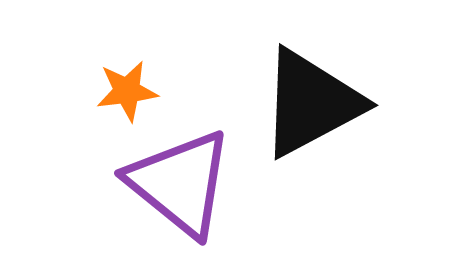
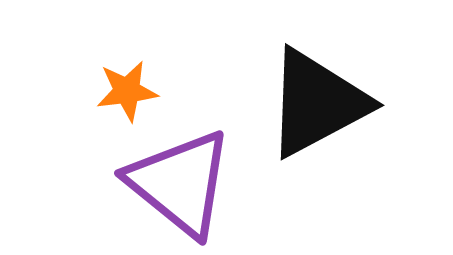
black triangle: moved 6 px right
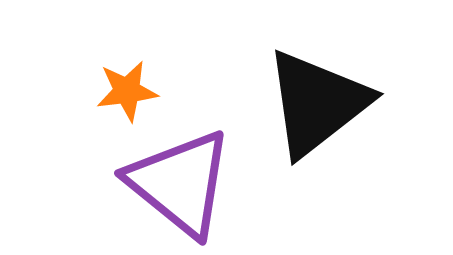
black triangle: rotated 10 degrees counterclockwise
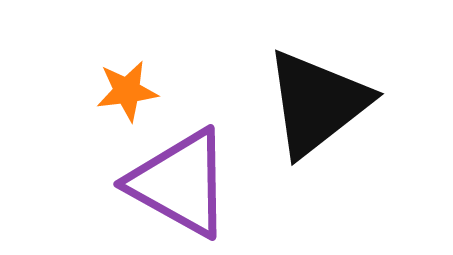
purple triangle: rotated 10 degrees counterclockwise
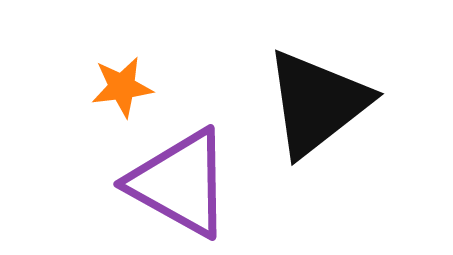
orange star: moved 5 px left, 4 px up
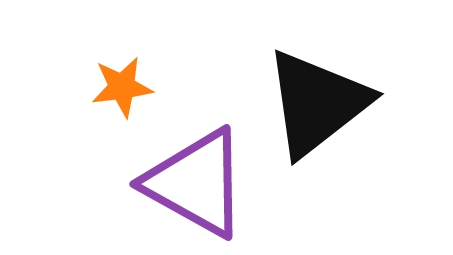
purple triangle: moved 16 px right
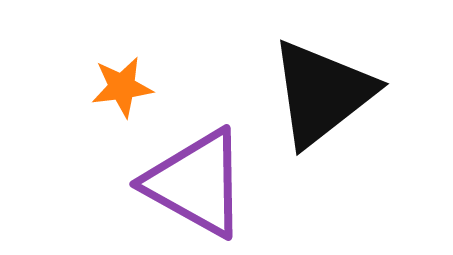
black triangle: moved 5 px right, 10 px up
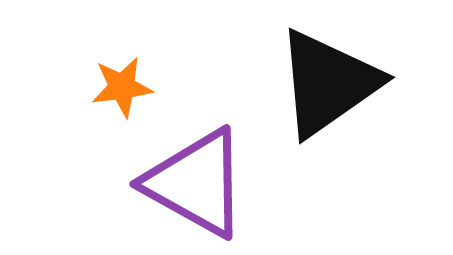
black triangle: moved 6 px right, 10 px up; rotated 3 degrees clockwise
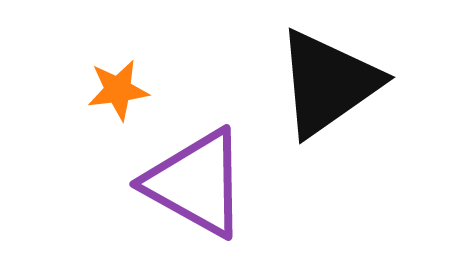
orange star: moved 4 px left, 3 px down
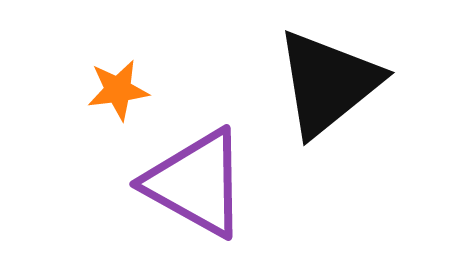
black triangle: rotated 4 degrees counterclockwise
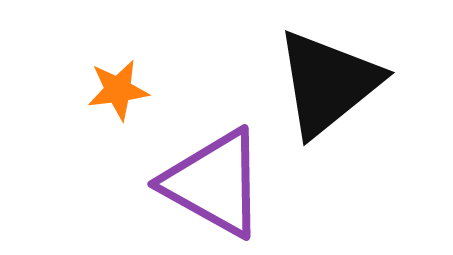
purple triangle: moved 18 px right
